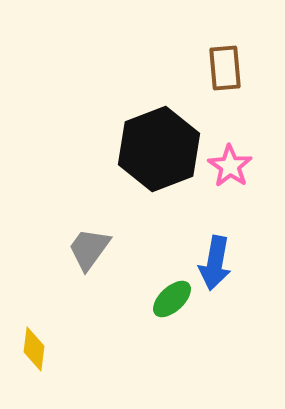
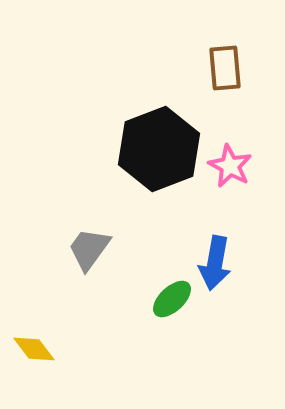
pink star: rotated 6 degrees counterclockwise
yellow diamond: rotated 45 degrees counterclockwise
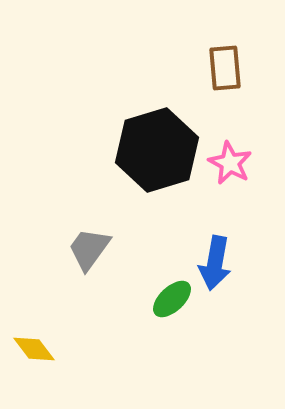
black hexagon: moved 2 px left, 1 px down; rotated 4 degrees clockwise
pink star: moved 3 px up
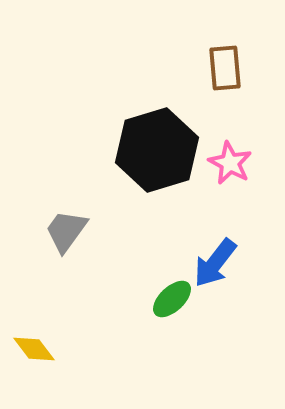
gray trapezoid: moved 23 px left, 18 px up
blue arrow: rotated 28 degrees clockwise
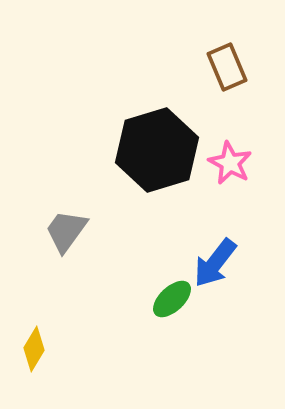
brown rectangle: moved 2 px right, 1 px up; rotated 18 degrees counterclockwise
yellow diamond: rotated 69 degrees clockwise
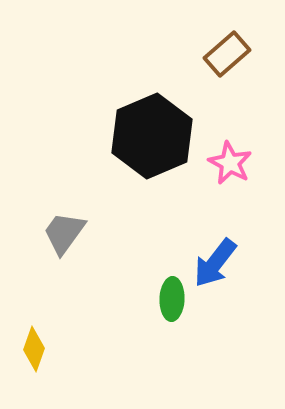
brown rectangle: moved 13 px up; rotated 72 degrees clockwise
black hexagon: moved 5 px left, 14 px up; rotated 6 degrees counterclockwise
gray trapezoid: moved 2 px left, 2 px down
green ellipse: rotated 45 degrees counterclockwise
yellow diamond: rotated 12 degrees counterclockwise
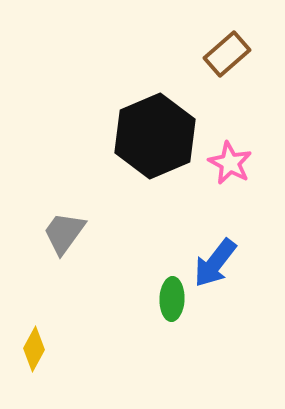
black hexagon: moved 3 px right
yellow diamond: rotated 9 degrees clockwise
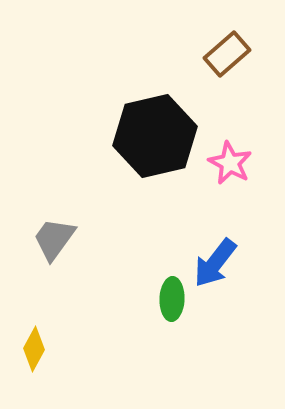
black hexagon: rotated 10 degrees clockwise
gray trapezoid: moved 10 px left, 6 px down
